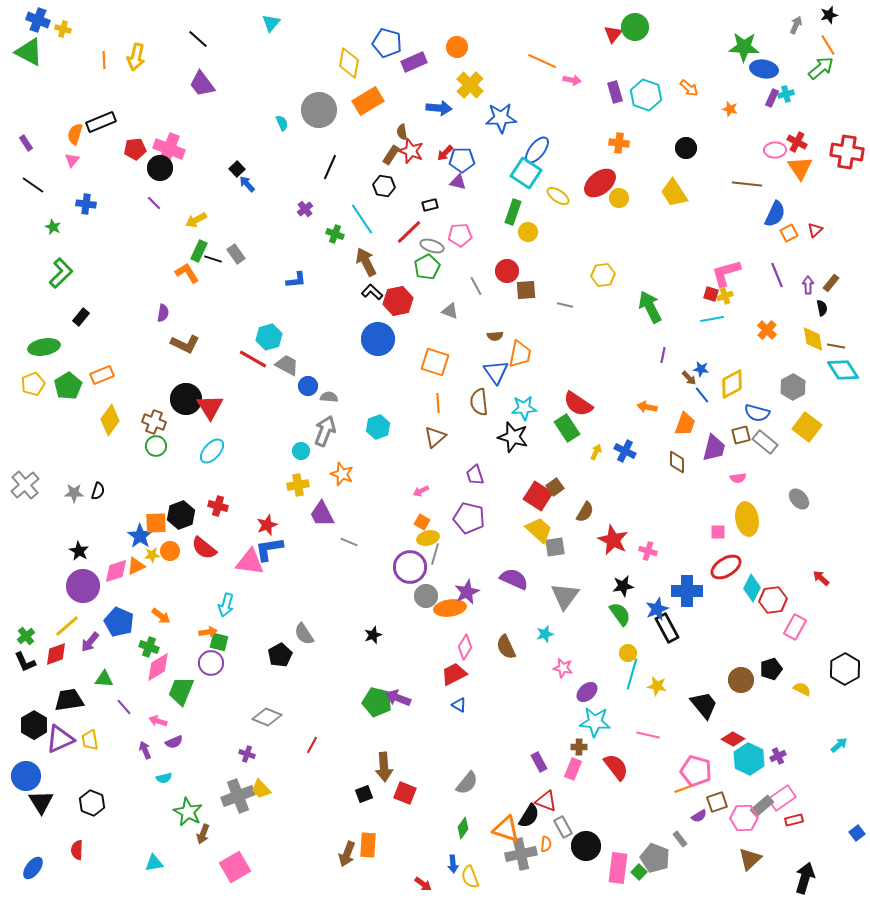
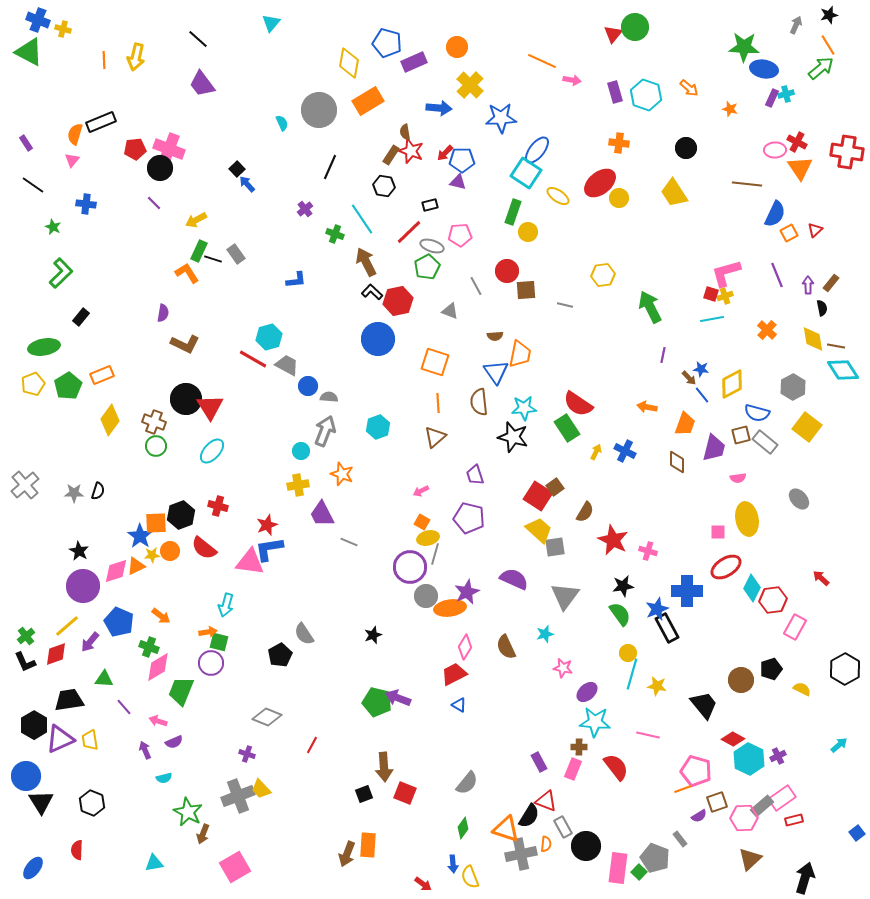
brown semicircle at (402, 132): moved 3 px right
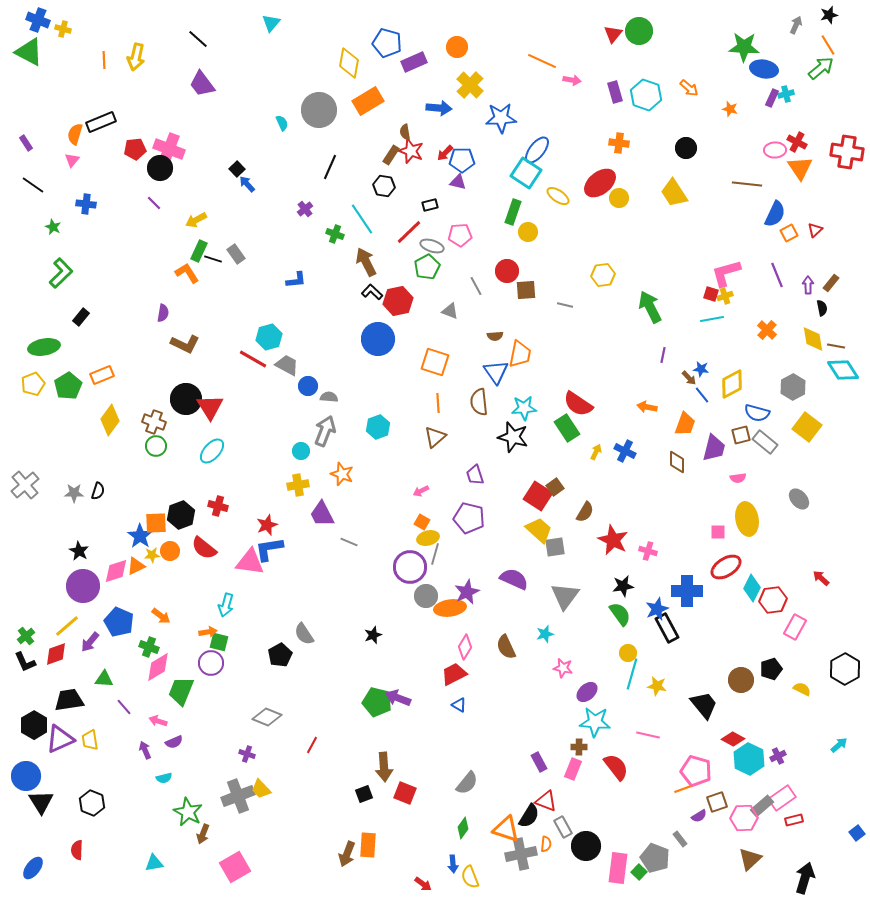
green circle at (635, 27): moved 4 px right, 4 px down
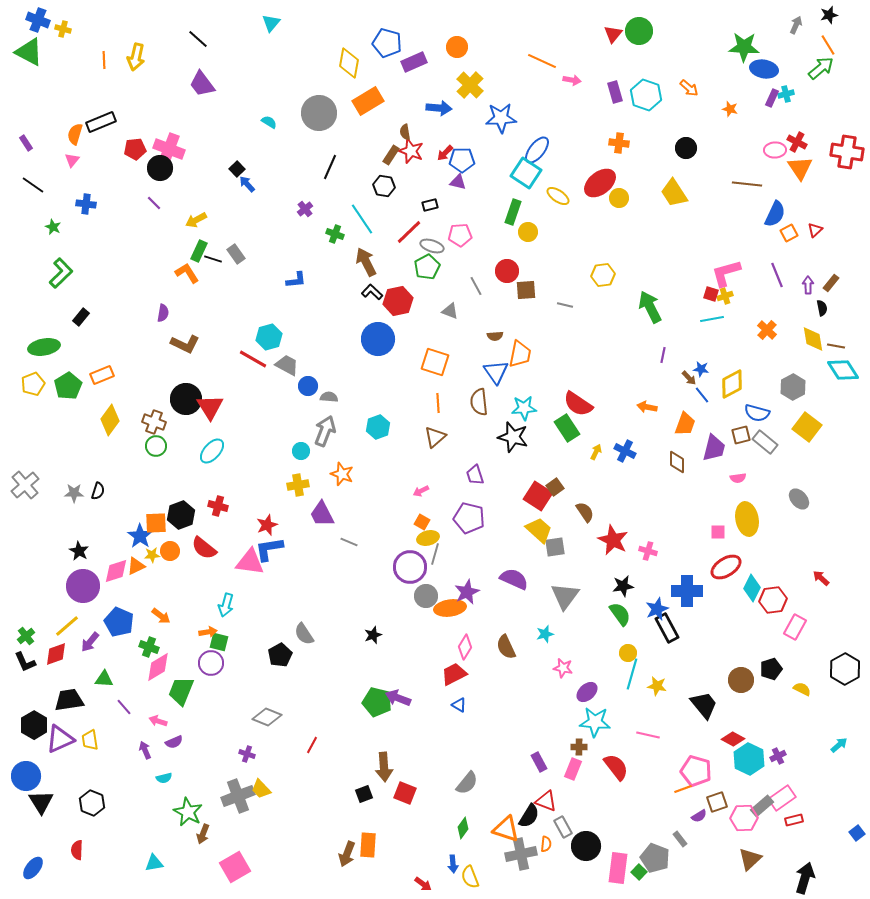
gray circle at (319, 110): moved 3 px down
cyan semicircle at (282, 123): moved 13 px left, 1 px up; rotated 35 degrees counterclockwise
brown semicircle at (585, 512): rotated 65 degrees counterclockwise
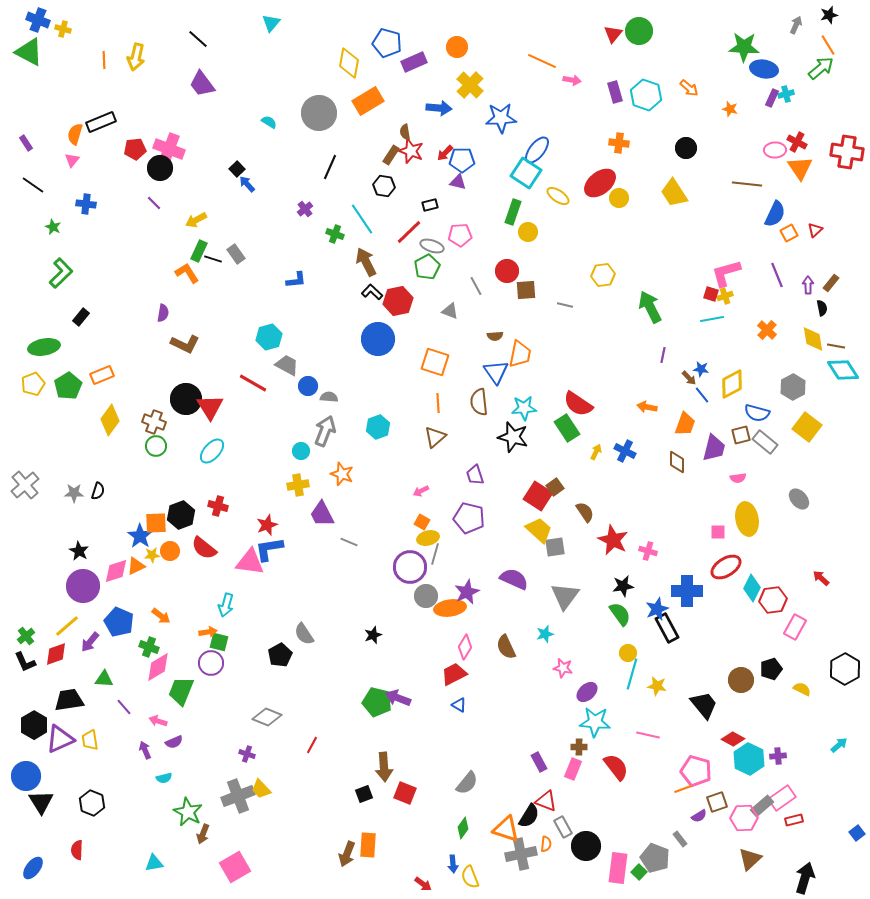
red line at (253, 359): moved 24 px down
purple cross at (778, 756): rotated 21 degrees clockwise
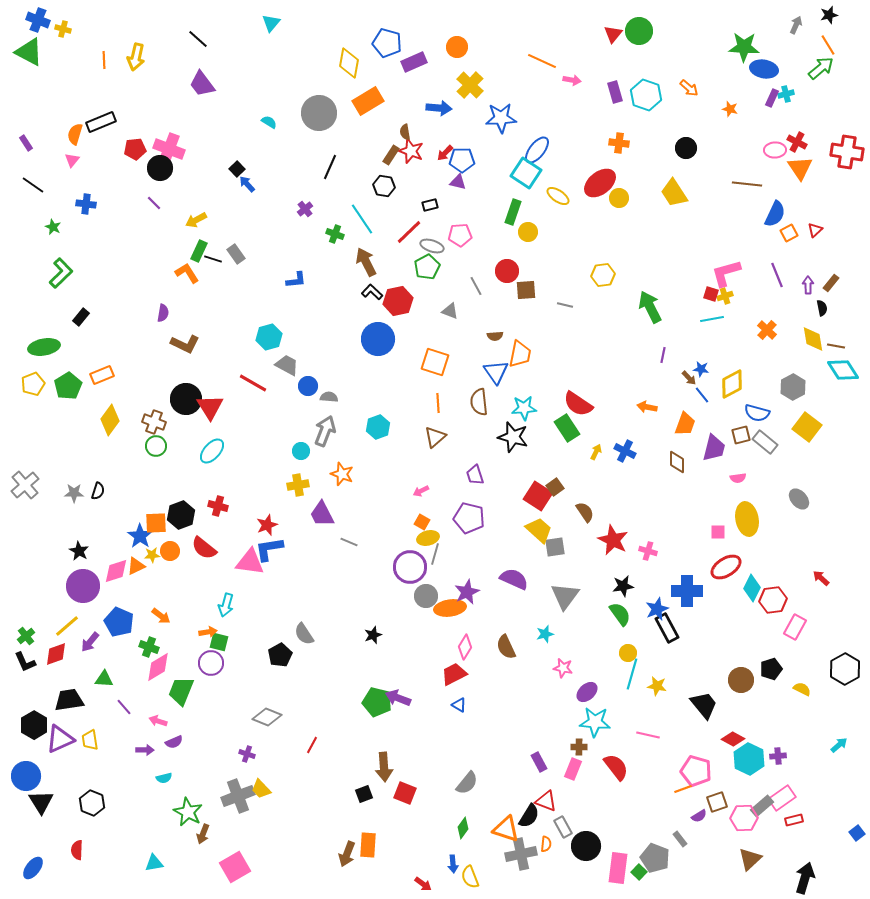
purple arrow at (145, 750): rotated 114 degrees clockwise
